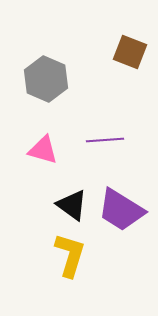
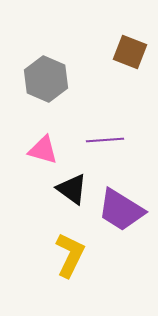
black triangle: moved 16 px up
yellow L-shape: rotated 9 degrees clockwise
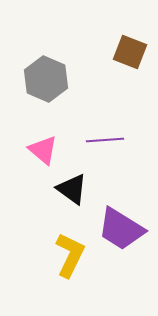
pink triangle: rotated 24 degrees clockwise
purple trapezoid: moved 19 px down
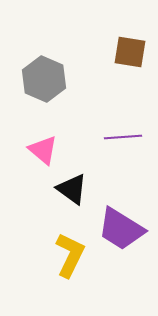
brown square: rotated 12 degrees counterclockwise
gray hexagon: moved 2 px left
purple line: moved 18 px right, 3 px up
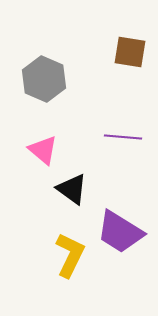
purple line: rotated 9 degrees clockwise
purple trapezoid: moved 1 px left, 3 px down
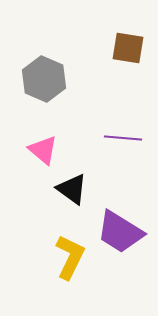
brown square: moved 2 px left, 4 px up
purple line: moved 1 px down
yellow L-shape: moved 2 px down
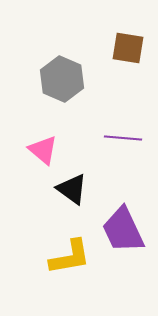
gray hexagon: moved 18 px right
purple trapezoid: moved 3 px right, 2 px up; rotated 33 degrees clockwise
yellow L-shape: rotated 54 degrees clockwise
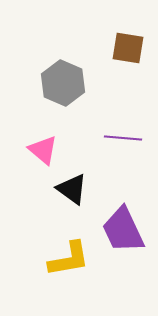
gray hexagon: moved 1 px right, 4 px down
yellow L-shape: moved 1 px left, 2 px down
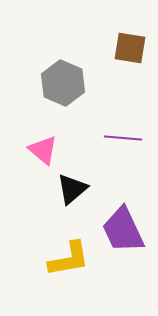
brown square: moved 2 px right
black triangle: rotated 44 degrees clockwise
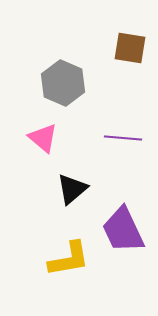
pink triangle: moved 12 px up
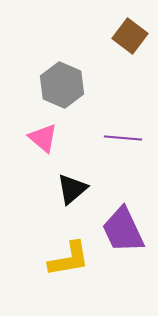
brown square: moved 12 px up; rotated 28 degrees clockwise
gray hexagon: moved 1 px left, 2 px down
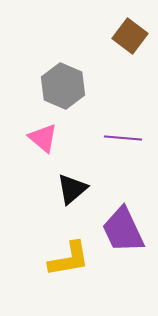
gray hexagon: moved 1 px right, 1 px down
